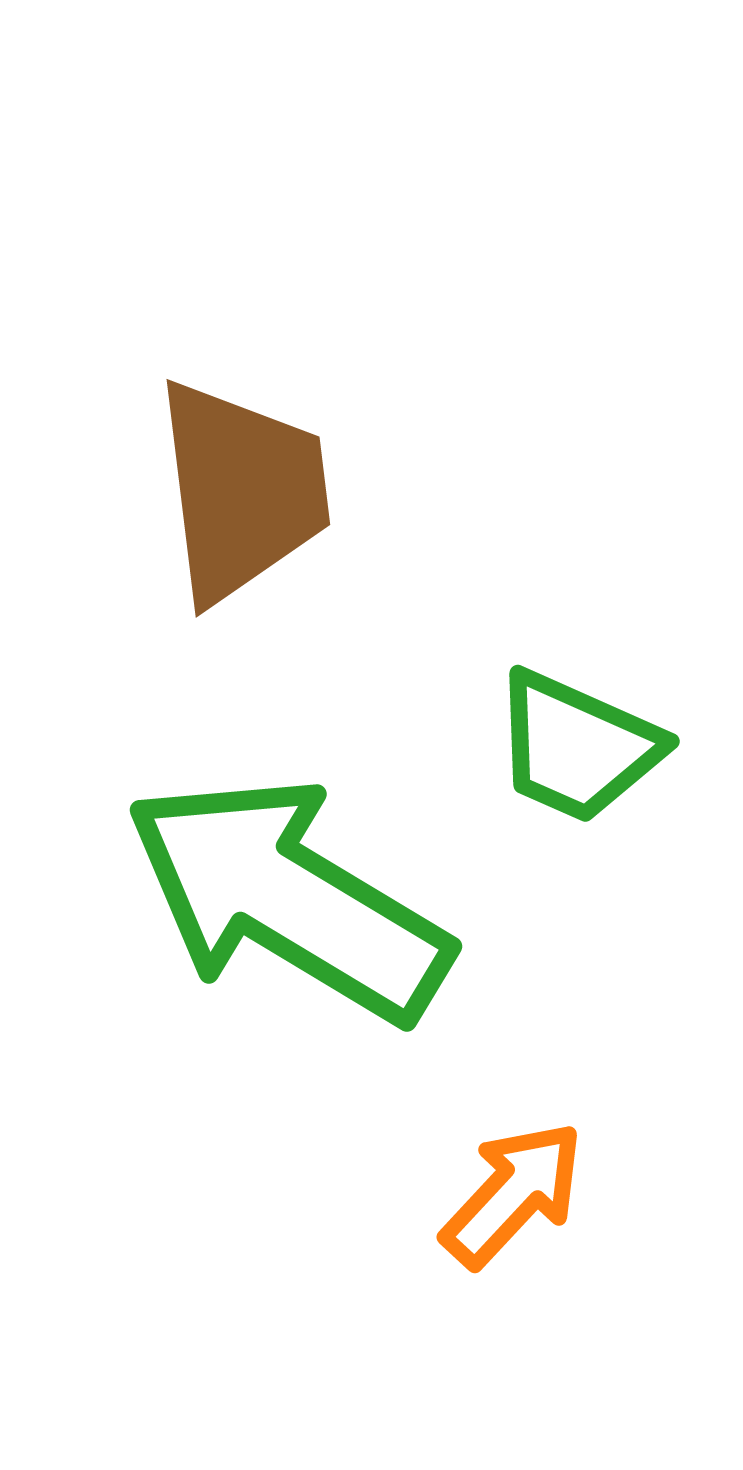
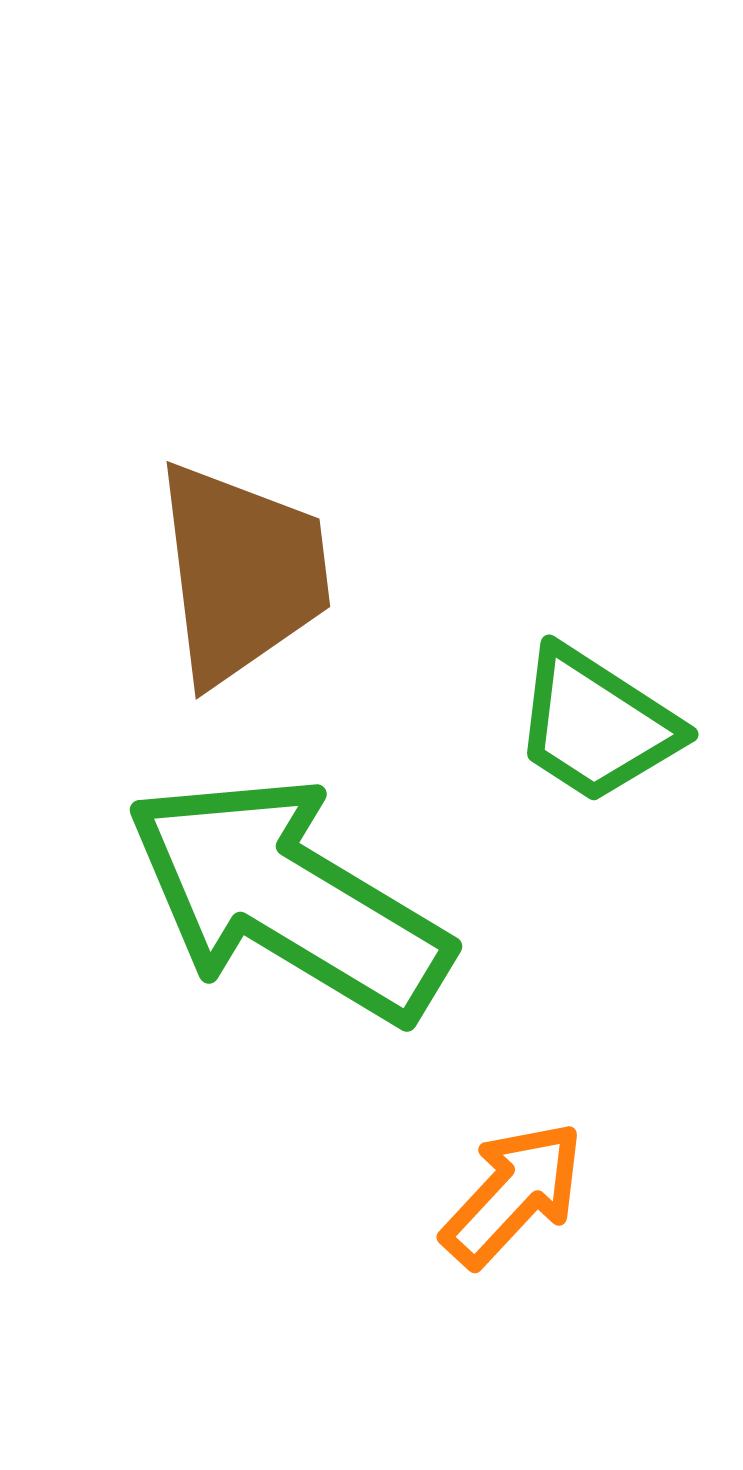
brown trapezoid: moved 82 px down
green trapezoid: moved 19 px right, 22 px up; rotated 9 degrees clockwise
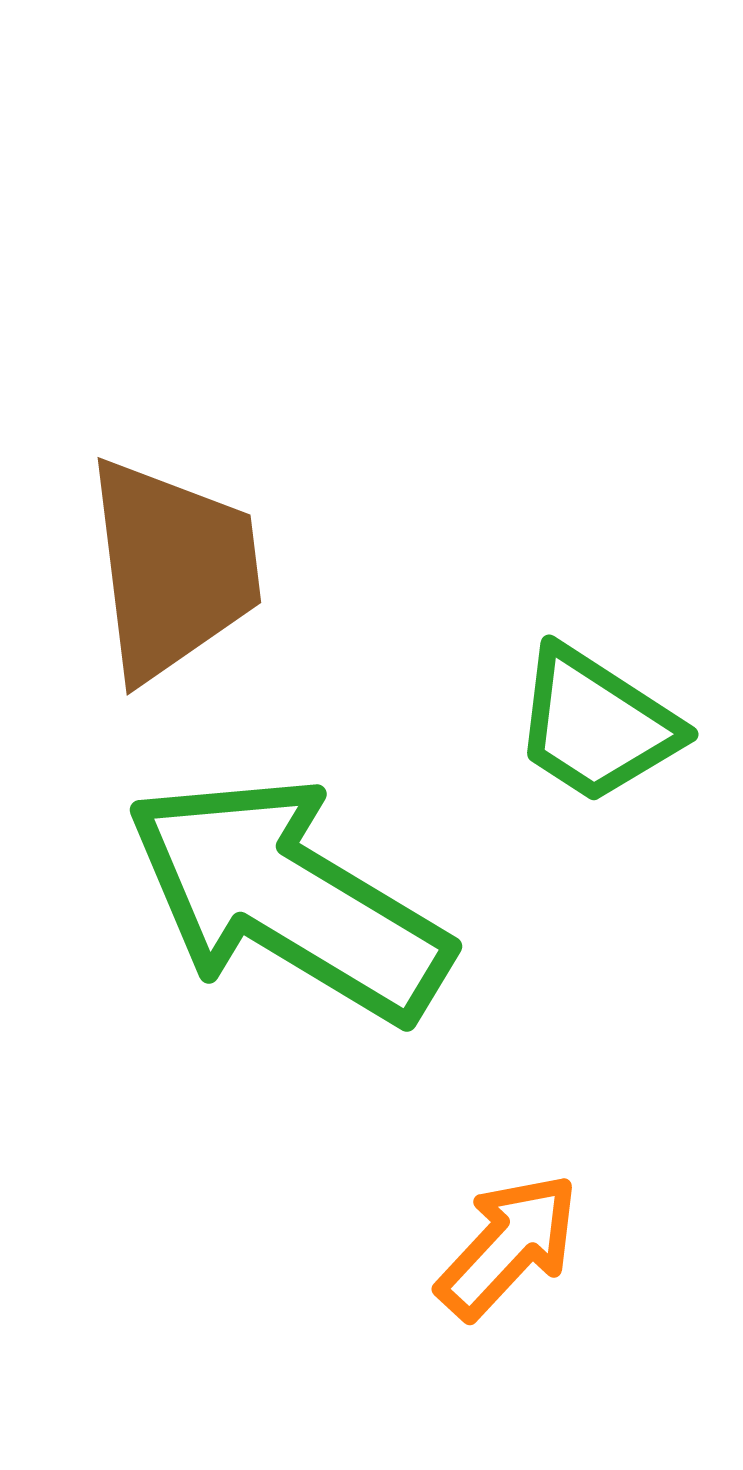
brown trapezoid: moved 69 px left, 4 px up
orange arrow: moved 5 px left, 52 px down
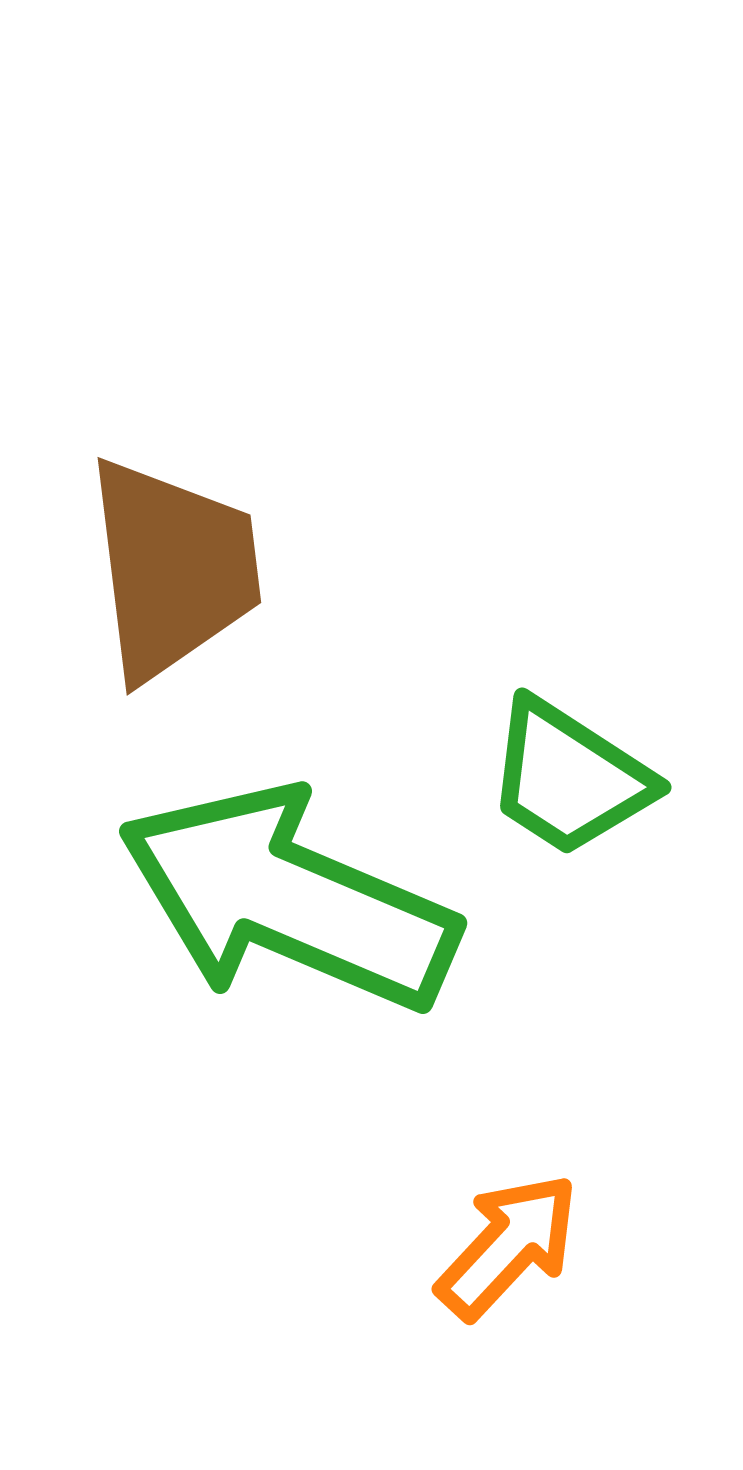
green trapezoid: moved 27 px left, 53 px down
green arrow: rotated 8 degrees counterclockwise
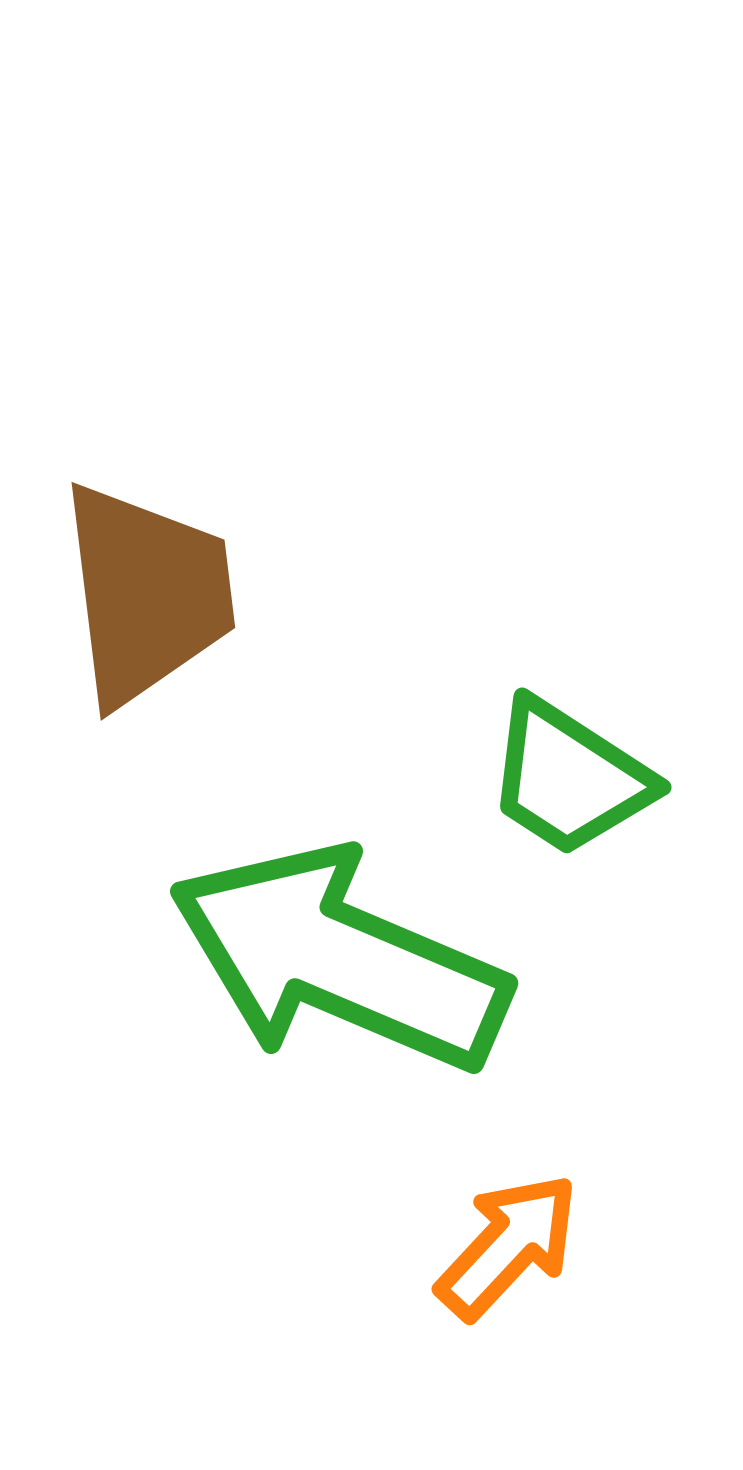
brown trapezoid: moved 26 px left, 25 px down
green arrow: moved 51 px right, 60 px down
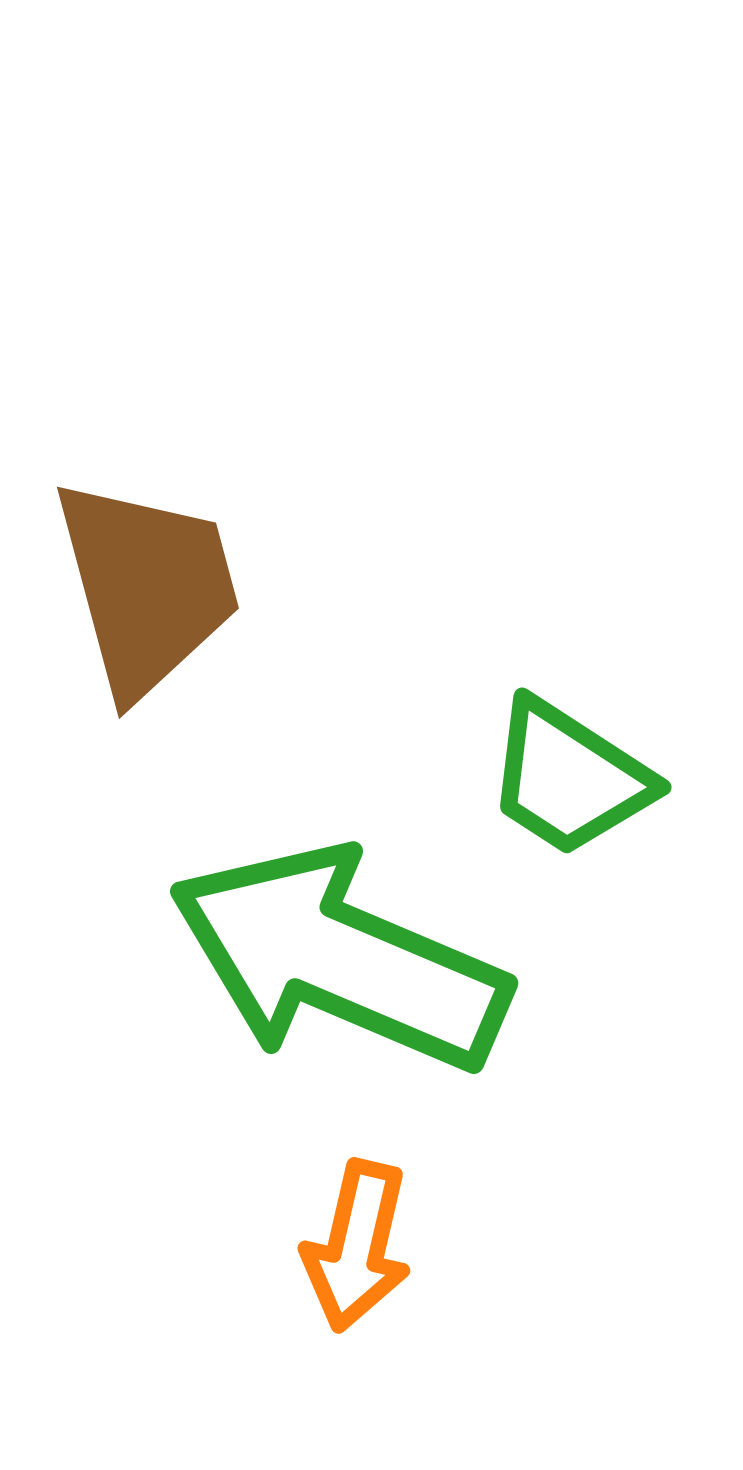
brown trapezoid: moved 7 px up; rotated 8 degrees counterclockwise
orange arrow: moved 151 px left; rotated 150 degrees clockwise
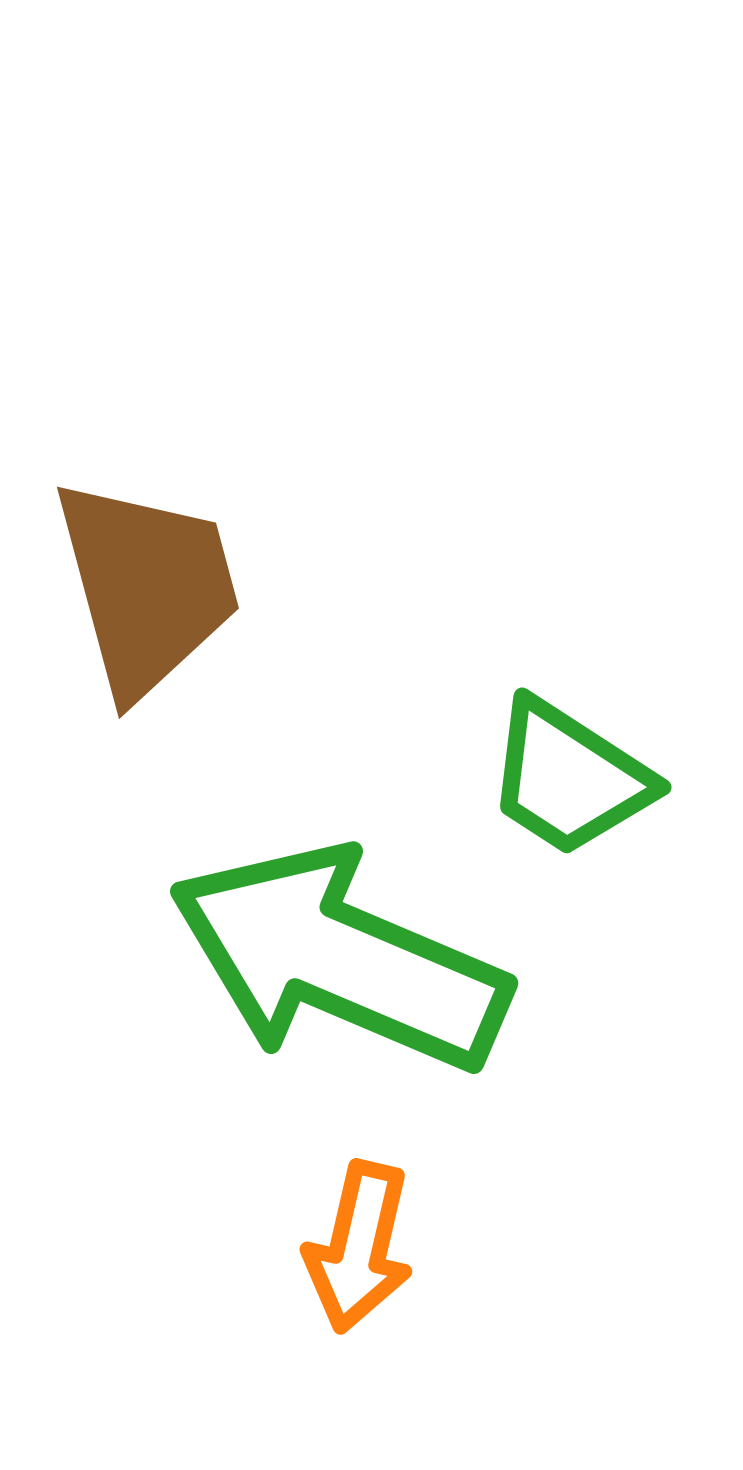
orange arrow: moved 2 px right, 1 px down
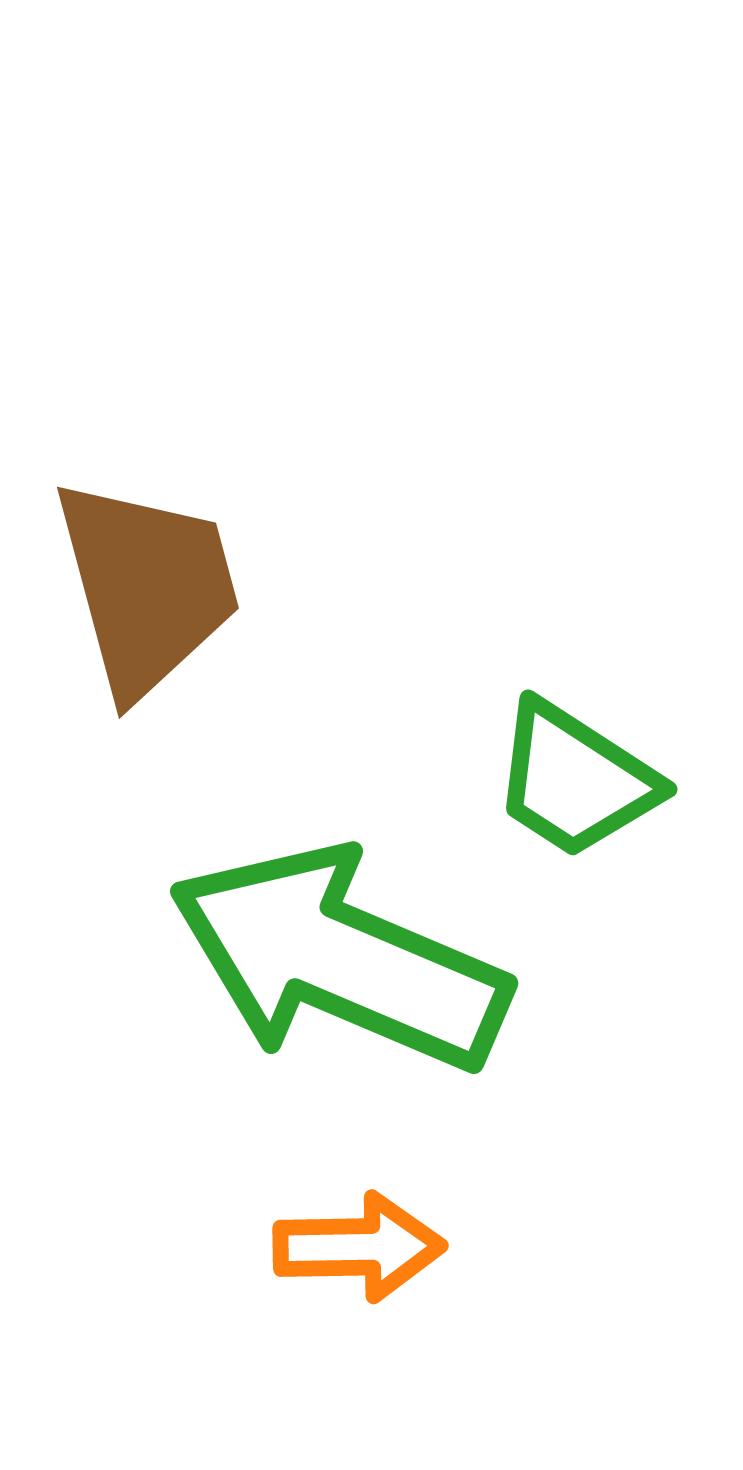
green trapezoid: moved 6 px right, 2 px down
orange arrow: rotated 104 degrees counterclockwise
